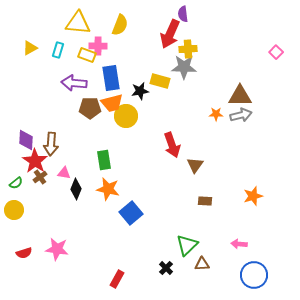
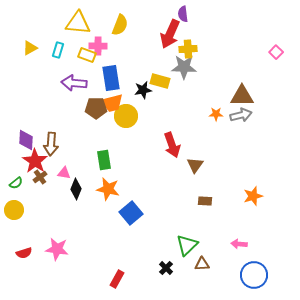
black star at (140, 91): moved 3 px right, 1 px up
brown triangle at (240, 96): moved 2 px right
brown pentagon at (90, 108): moved 6 px right
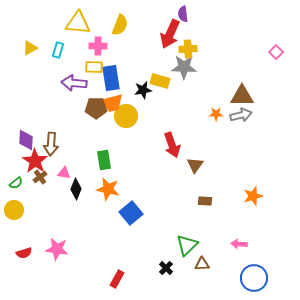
yellow rectangle at (87, 55): moved 7 px right, 12 px down; rotated 18 degrees counterclockwise
blue circle at (254, 275): moved 3 px down
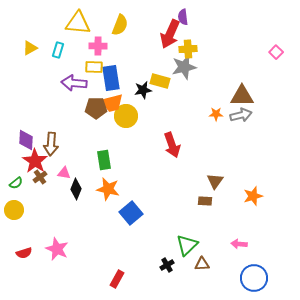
purple semicircle at (183, 14): moved 3 px down
gray star at (184, 67): rotated 15 degrees counterclockwise
brown triangle at (195, 165): moved 20 px right, 16 px down
pink star at (57, 249): rotated 15 degrees clockwise
black cross at (166, 268): moved 1 px right, 3 px up; rotated 16 degrees clockwise
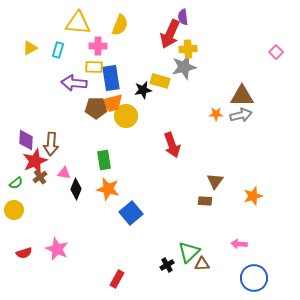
red star at (35, 161): rotated 15 degrees clockwise
green triangle at (187, 245): moved 2 px right, 7 px down
